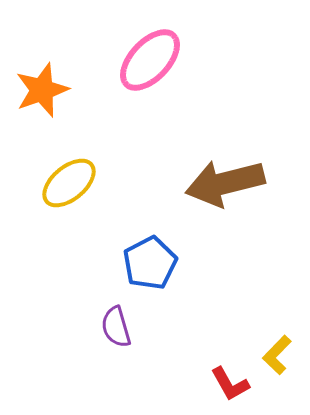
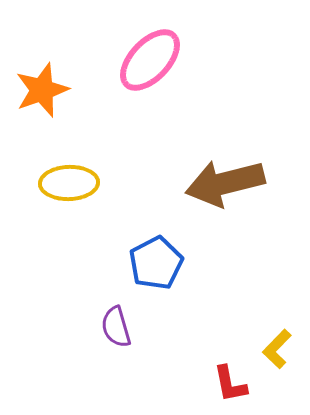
yellow ellipse: rotated 38 degrees clockwise
blue pentagon: moved 6 px right
yellow L-shape: moved 6 px up
red L-shape: rotated 18 degrees clockwise
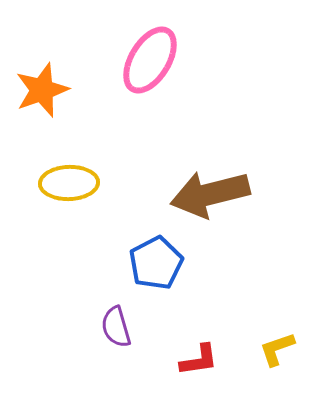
pink ellipse: rotated 12 degrees counterclockwise
brown arrow: moved 15 px left, 11 px down
yellow L-shape: rotated 27 degrees clockwise
red L-shape: moved 31 px left, 24 px up; rotated 87 degrees counterclockwise
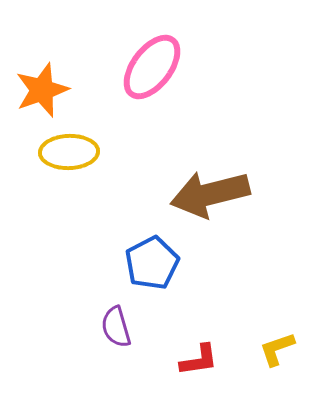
pink ellipse: moved 2 px right, 7 px down; rotated 6 degrees clockwise
yellow ellipse: moved 31 px up
blue pentagon: moved 4 px left
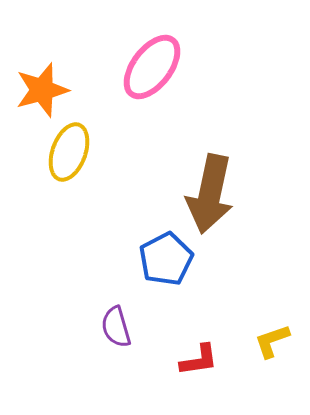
orange star: rotated 4 degrees clockwise
yellow ellipse: rotated 68 degrees counterclockwise
brown arrow: rotated 64 degrees counterclockwise
blue pentagon: moved 14 px right, 4 px up
yellow L-shape: moved 5 px left, 8 px up
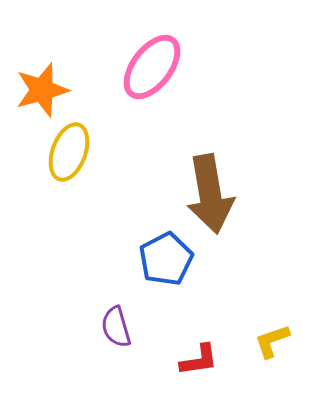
brown arrow: rotated 22 degrees counterclockwise
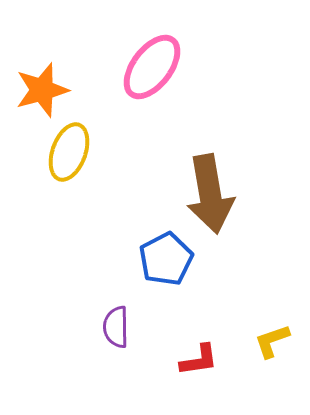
purple semicircle: rotated 15 degrees clockwise
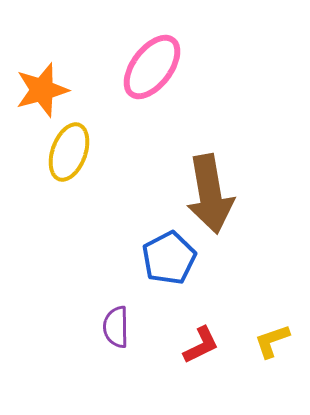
blue pentagon: moved 3 px right, 1 px up
red L-shape: moved 2 px right, 15 px up; rotated 18 degrees counterclockwise
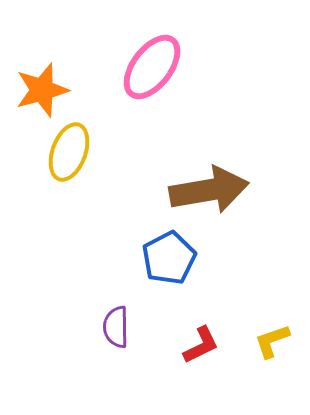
brown arrow: moved 1 px left, 4 px up; rotated 90 degrees counterclockwise
